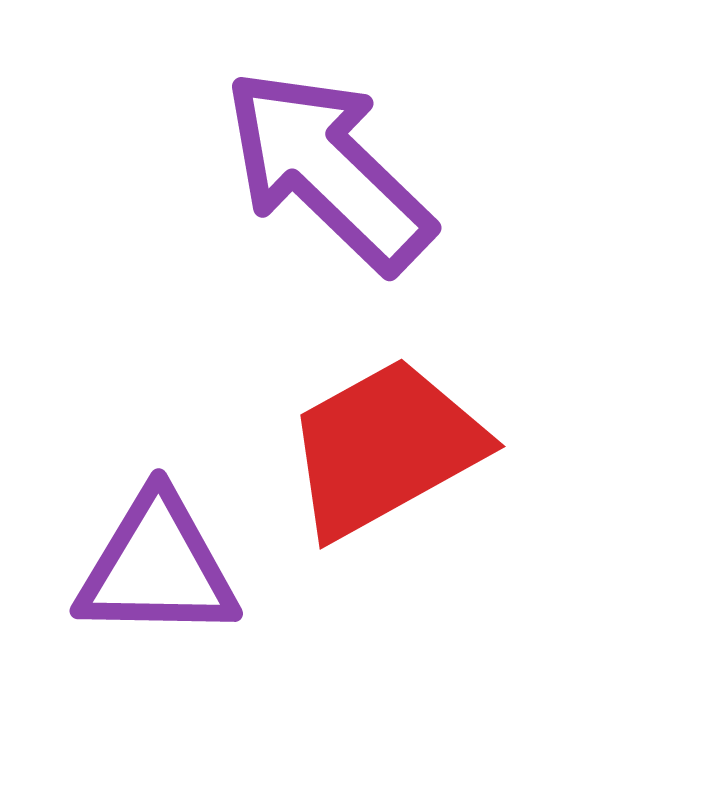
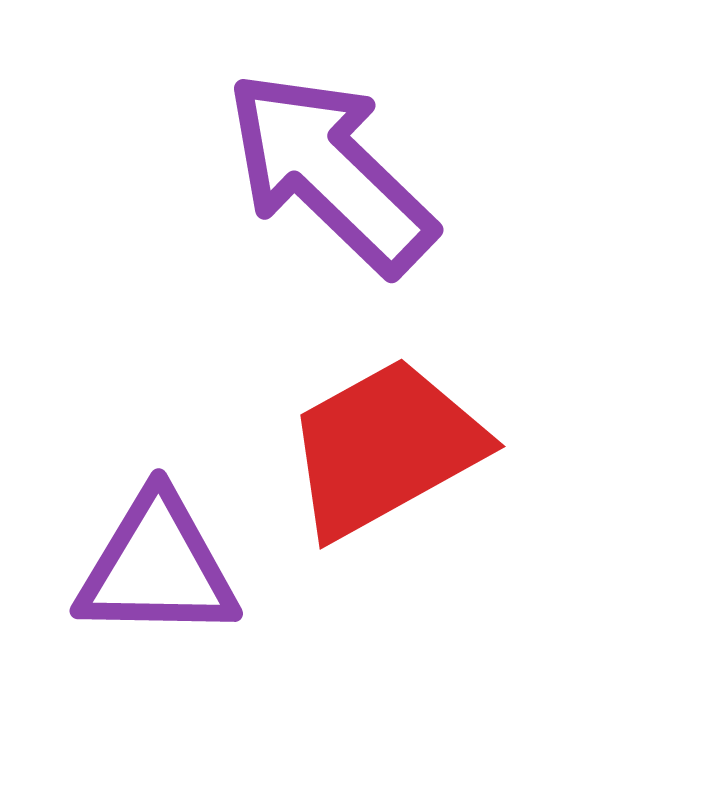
purple arrow: moved 2 px right, 2 px down
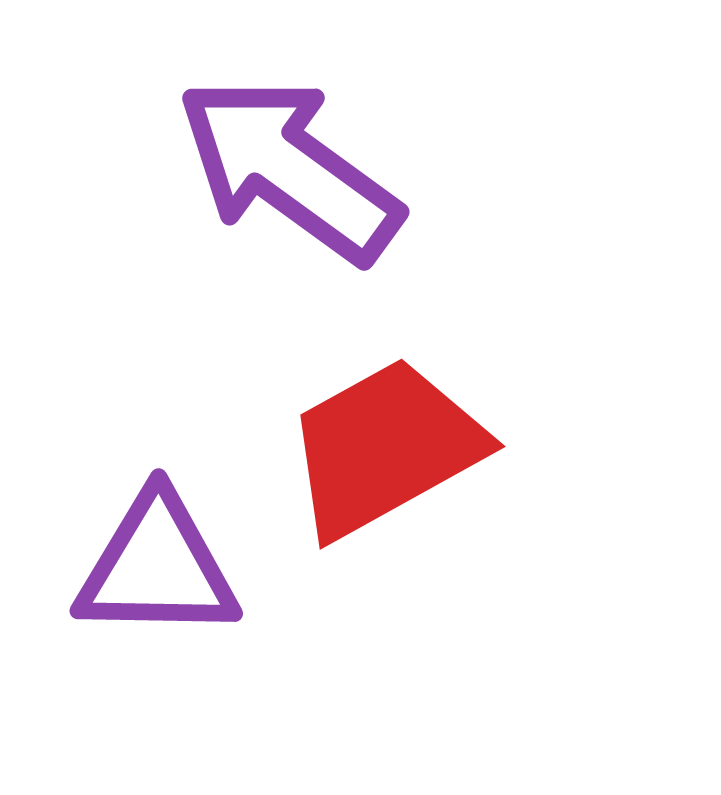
purple arrow: moved 41 px left, 3 px up; rotated 8 degrees counterclockwise
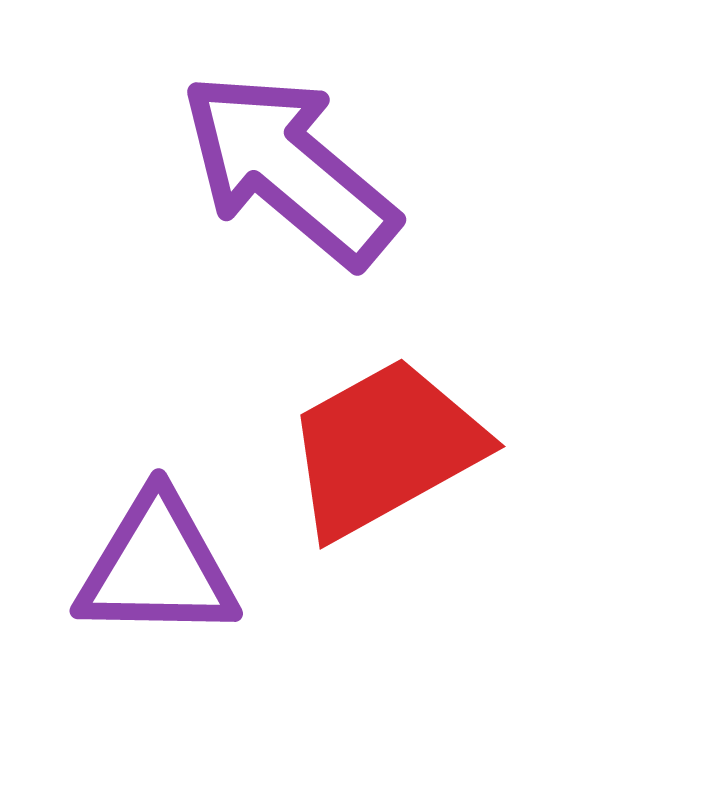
purple arrow: rotated 4 degrees clockwise
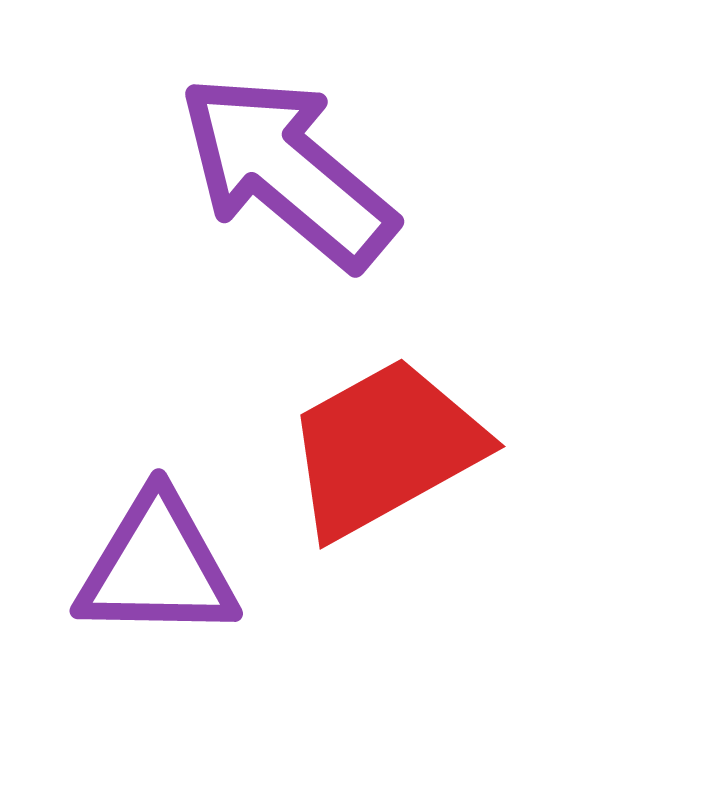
purple arrow: moved 2 px left, 2 px down
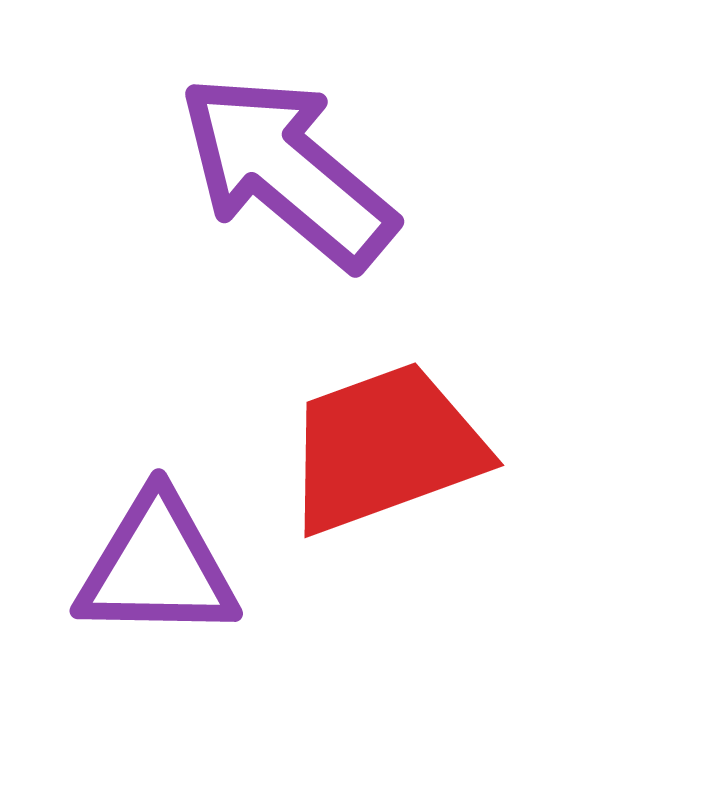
red trapezoid: rotated 9 degrees clockwise
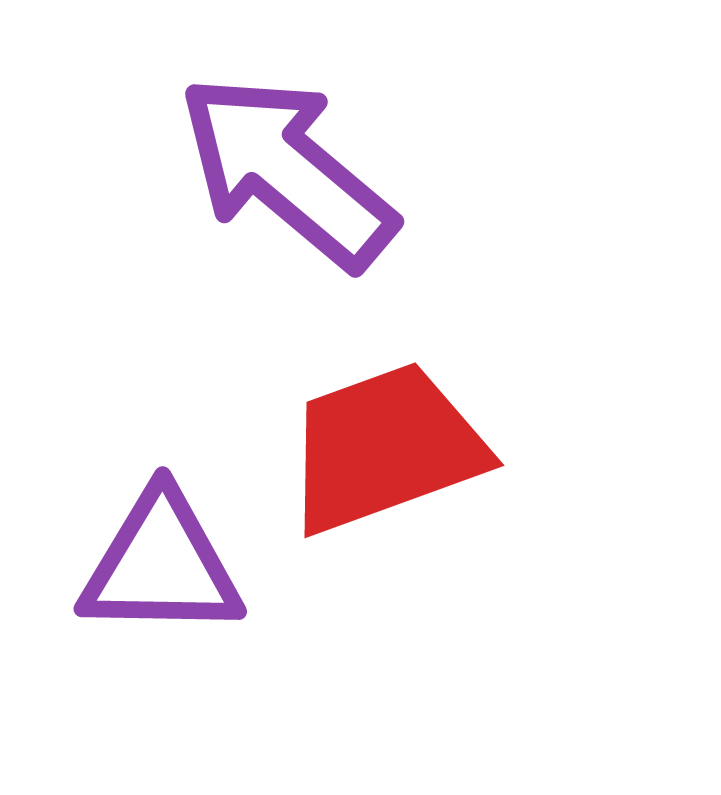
purple triangle: moved 4 px right, 2 px up
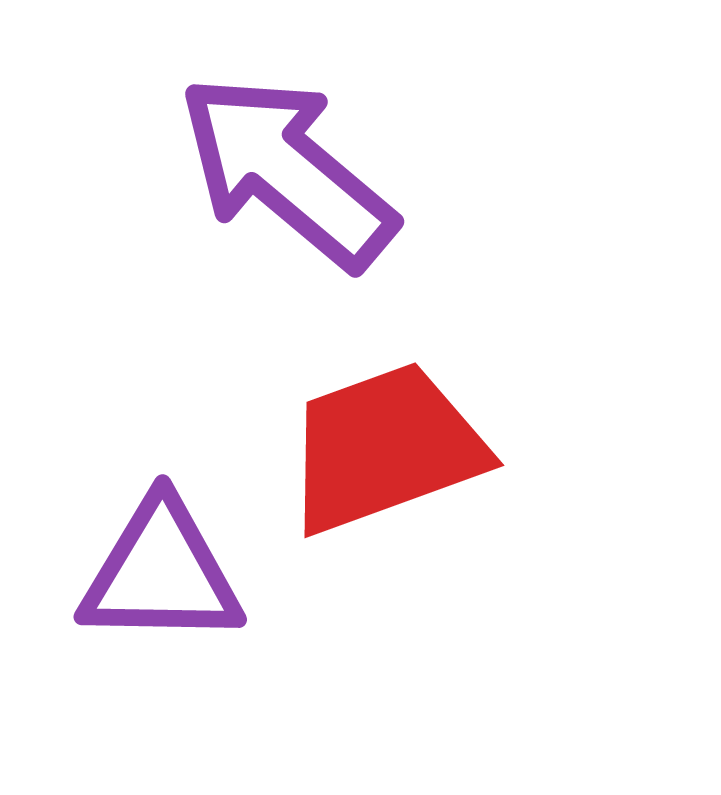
purple triangle: moved 8 px down
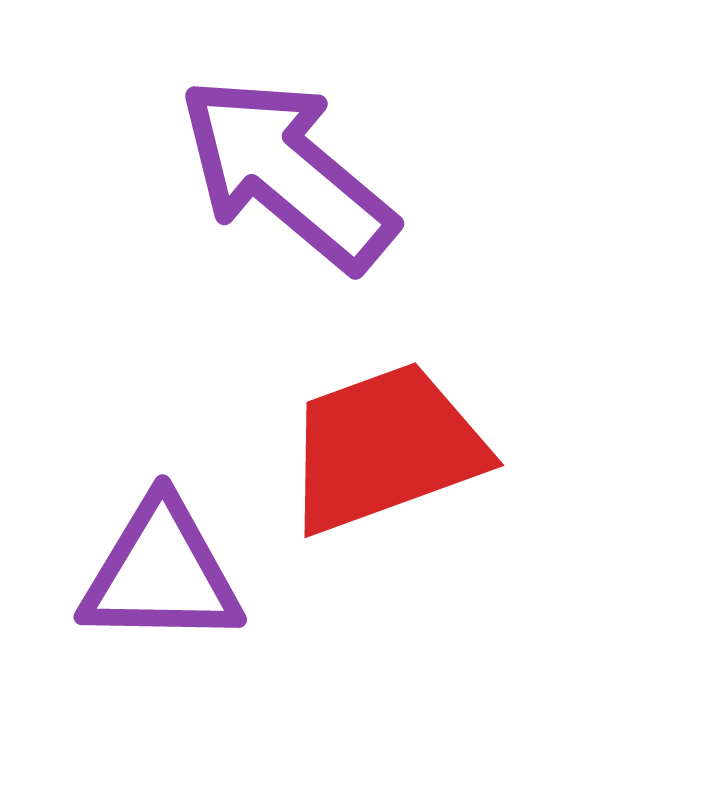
purple arrow: moved 2 px down
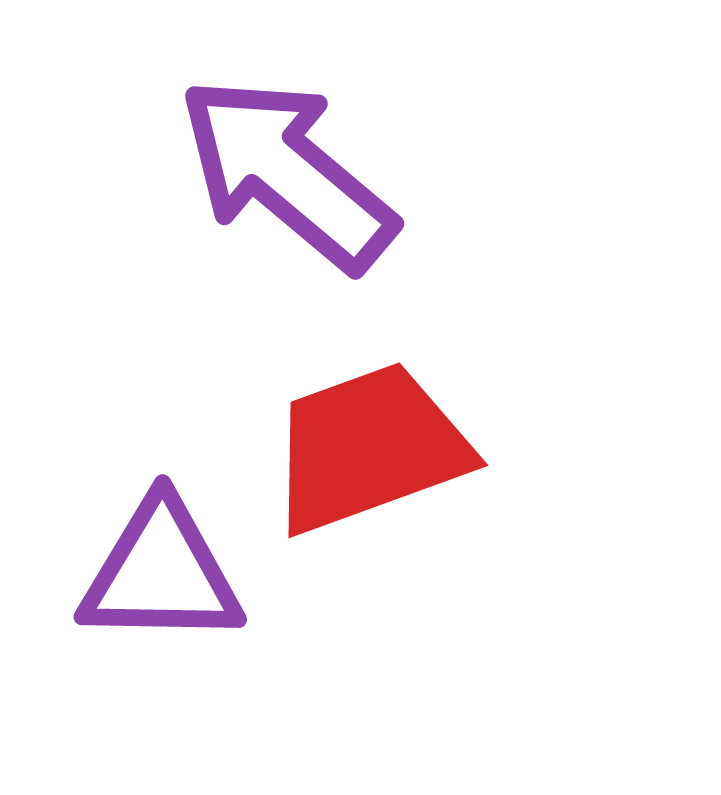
red trapezoid: moved 16 px left
